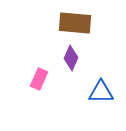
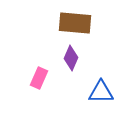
pink rectangle: moved 1 px up
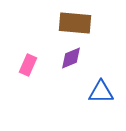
purple diamond: rotated 45 degrees clockwise
pink rectangle: moved 11 px left, 13 px up
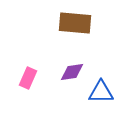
purple diamond: moved 1 px right, 14 px down; rotated 15 degrees clockwise
pink rectangle: moved 13 px down
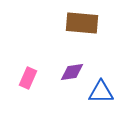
brown rectangle: moved 7 px right
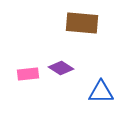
purple diamond: moved 11 px left, 4 px up; rotated 40 degrees clockwise
pink rectangle: moved 4 px up; rotated 60 degrees clockwise
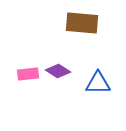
purple diamond: moved 3 px left, 3 px down
blue triangle: moved 3 px left, 9 px up
